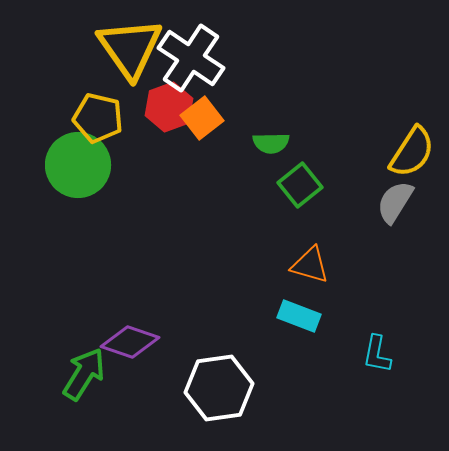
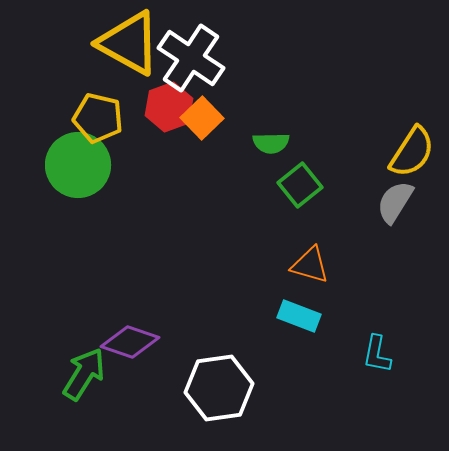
yellow triangle: moved 1 px left, 5 px up; rotated 26 degrees counterclockwise
orange square: rotated 6 degrees counterclockwise
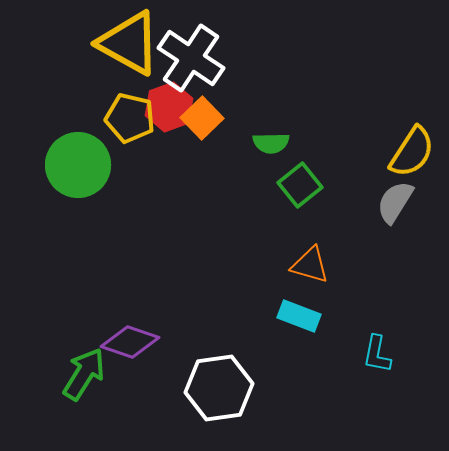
yellow pentagon: moved 32 px right
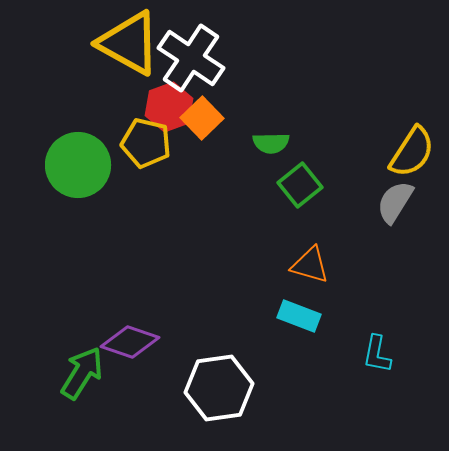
yellow pentagon: moved 16 px right, 25 px down
green arrow: moved 2 px left, 1 px up
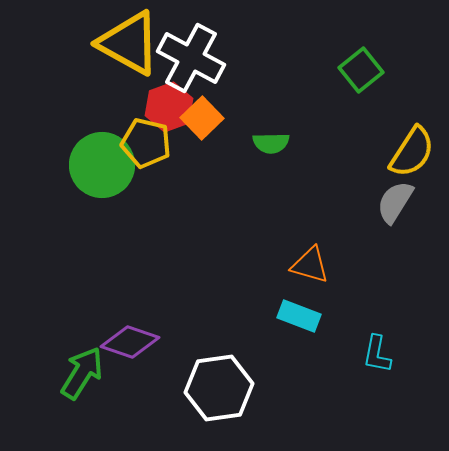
white cross: rotated 6 degrees counterclockwise
green circle: moved 24 px right
green square: moved 61 px right, 115 px up
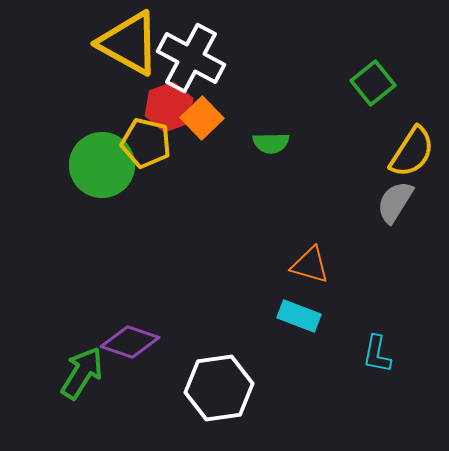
green square: moved 12 px right, 13 px down
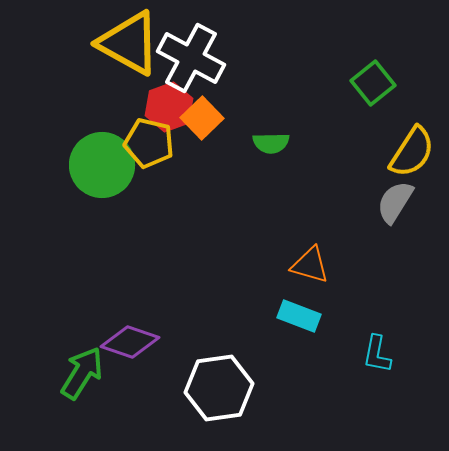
yellow pentagon: moved 3 px right
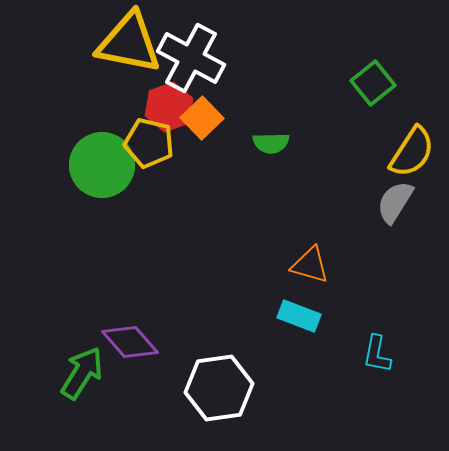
yellow triangle: rotated 18 degrees counterclockwise
purple diamond: rotated 30 degrees clockwise
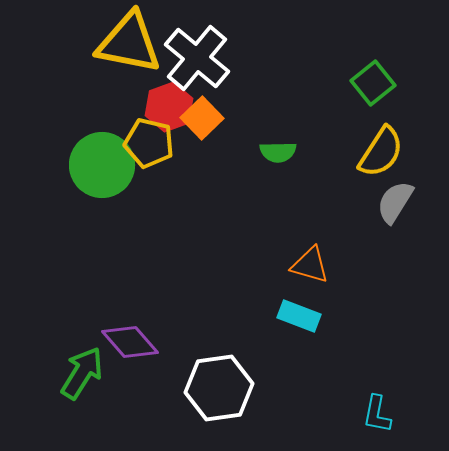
white cross: moved 6 px right; rotated 12 degrees clockwise
green semicircle: moved 7 px right, 9 px down
yellow semicircle: moved 31 px left
cyan L-shape: moved 60 px down
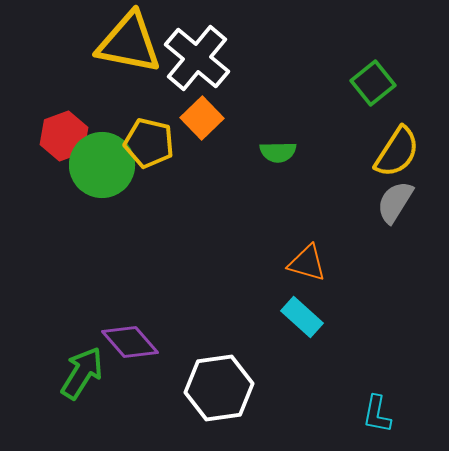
red hexagon: moved 105 px left, 29 px down
yellow semicircle: moved 16 px right
orange triangle: moved 3 px left, 2 px up
cyan rectangle: moved 3 px right, 1 px down; rotated 21 degrees clockwise
